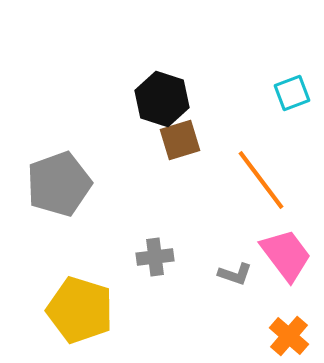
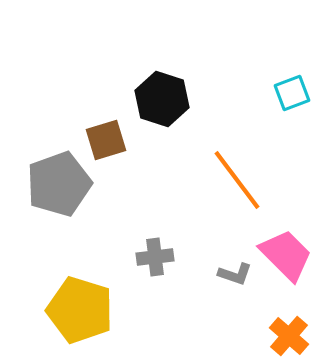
brown square: moved 74 px left
orange line: moved 24 px left
pink trapezoid: rotated 8 degrees counterclockwise
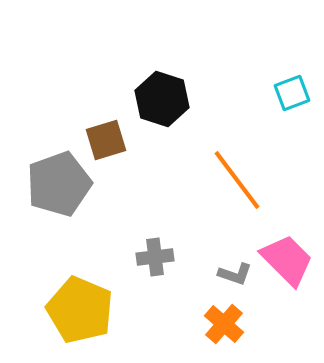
pink trapezoid: moved 1 px right, 5 px down
yellow pentagon: rotated 6 degrees clockwise
orange cross: moved 65 px left, 12 px up
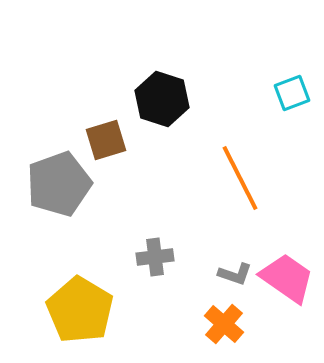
orange line: moved 3 px right, 2 px up; rotated 10 degrees clockwise
pink trapezoid: moved 18 px down; rotated 10 degrees counterclockwise
yellow pentagon: rotated 8 degrees clockwise
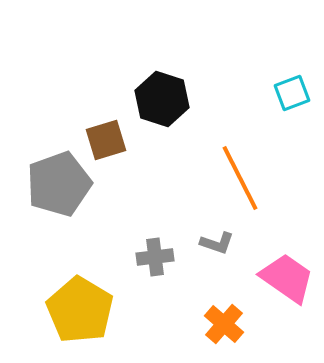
gray L-shape: moved 18 px left, 31 px up
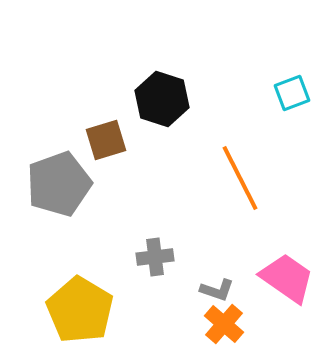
gray L-shape: moved 47 px down
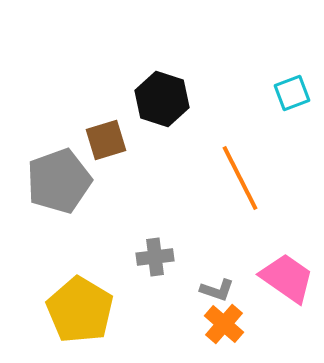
gray pentagon: moved 3 px up
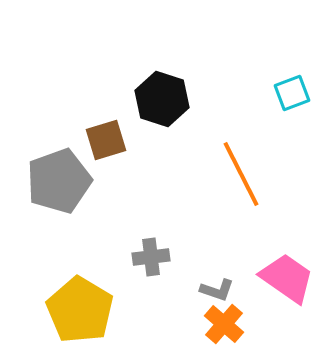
orange line: moved 1 px right, 4 px up
gray cross: moved 4 px left
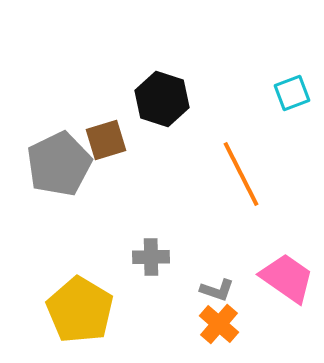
gray pentagon: moved 17 px up; rotated 6 degrees counterclockwise
gray cross: rotated 6 degrees clockwise
orange cross: moved 5 px left
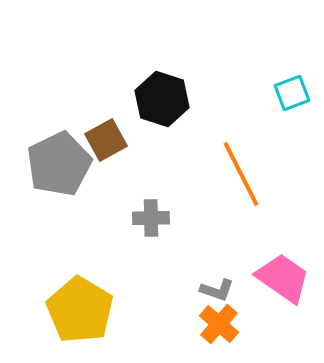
brown square: rotated 12 degrees counterclockwise
gray cross: moved 39 px up
pink trapezoid: moved 4 px left
